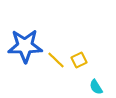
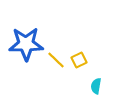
blue star: moved 1 px right, 2 px up
cyan semicircle: moved 1 px up; rotated 42 degrees clockwise
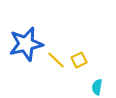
blue star: rotated 12 degrees counterclockwise
cyan semicircle: moved 1 px right, 1 px down
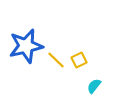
blue star: moved 2 px down
cyan semicircle: moved 3 px left, 1 px up; rotated 28 degrees clockwise
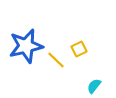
yellow square: moved 11 px up
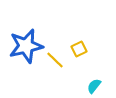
yellow line: moved 1 px left
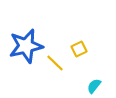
yellow line: moved 3 px down
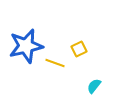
yellow line: rotated 24 degrees counterclockwise
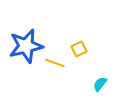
cyan semicircle: moved 6 px right, 2 px up
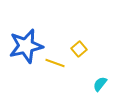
yellow square: rotated 14 degrees counterclockwise
